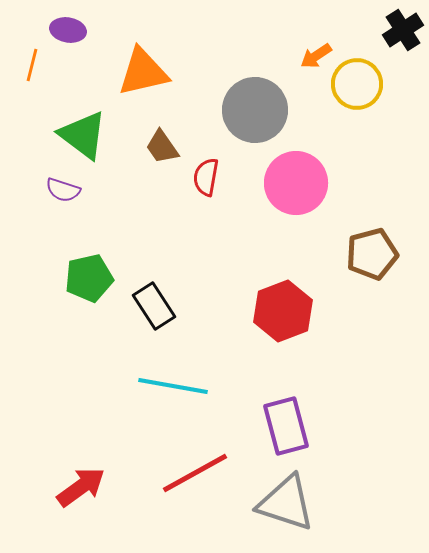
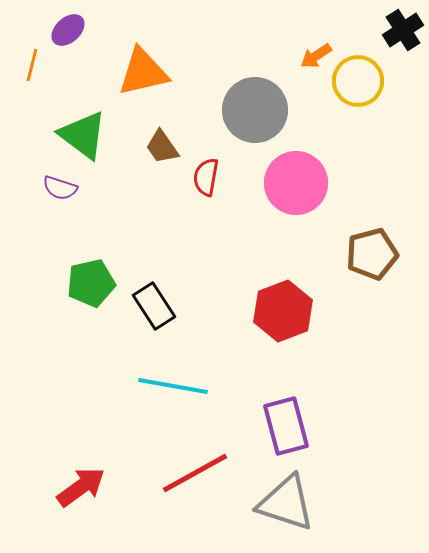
purple ellipse: rotated 52 degrees counterclockwise
yellow circle: moved 1 px right, 3 px up
purple semicircle: moved 3 px left, 2 px up
green pentagon: moved 2 px right, 5 px down
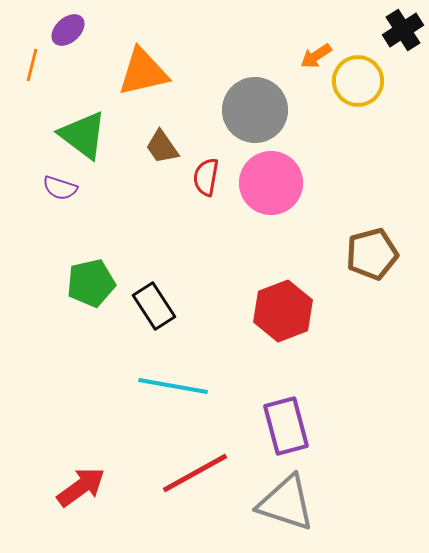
pink circle: moved 25 px left
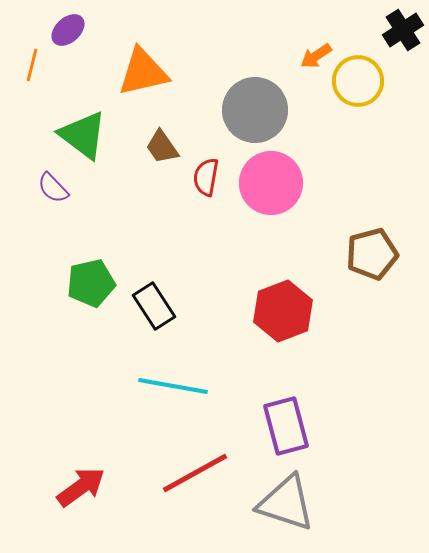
purple semicircle: moved 7 px left; rotated 28 degrees clockwise
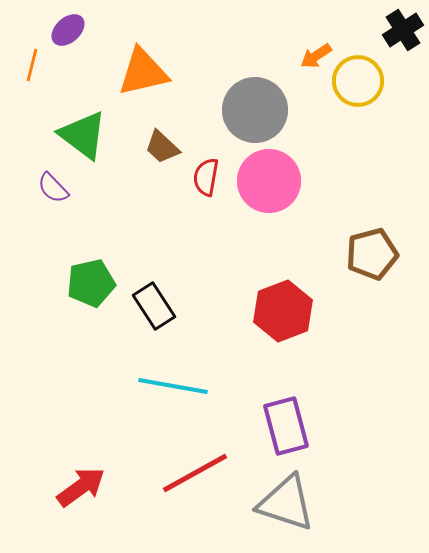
brown trapezoid: rotated 12 degrees counterclockwise
pink circle: moved 2 px left, 2 px up
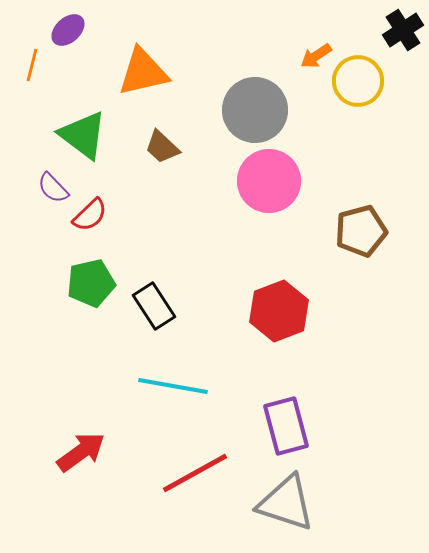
red semicircle: moved 116 px left, 38 px down; rotated 144 degrees counterclockwise
brown pentagon: moved 11 px left, 23 px up
red hexagon: moved 4 px left
red arrow: moved 35 px up
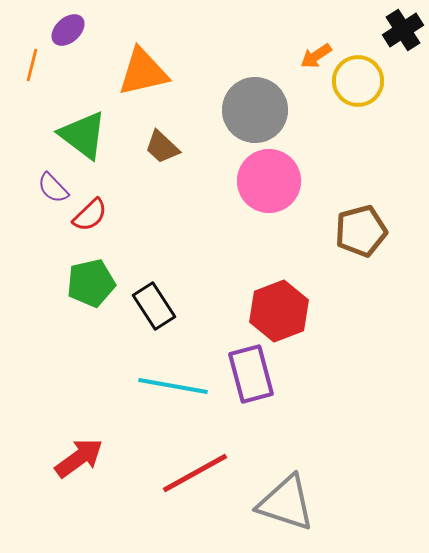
purple rectangle: moved 35 px left, 52 px up
red arrow: moved 2 px left, 6 px down
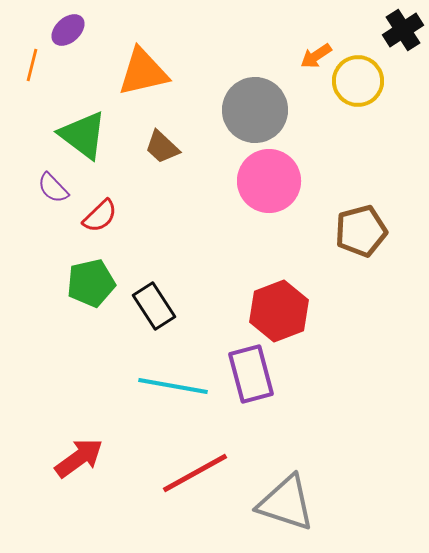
red semicircle: moved 10 px right, 1 px down
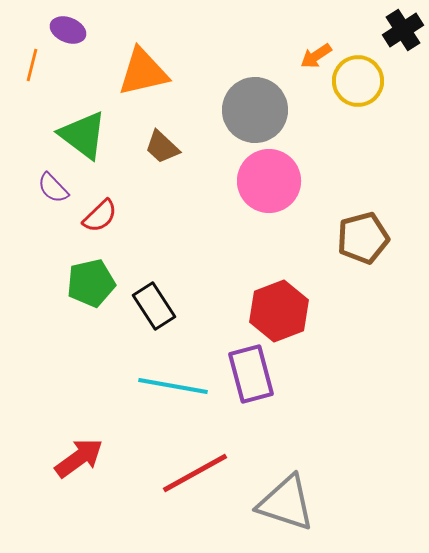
purple ellipse: rotated 64 degrees clockwise
brown pentagon: moved 2 px right, 7 px down
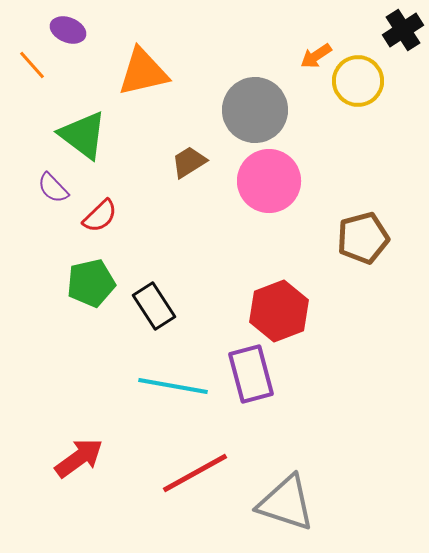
orange line: rotated 56 degrees counterclockwise
brown trapezoid: moved 27 px right, 15 px down; rotated 105 degrees clockwise
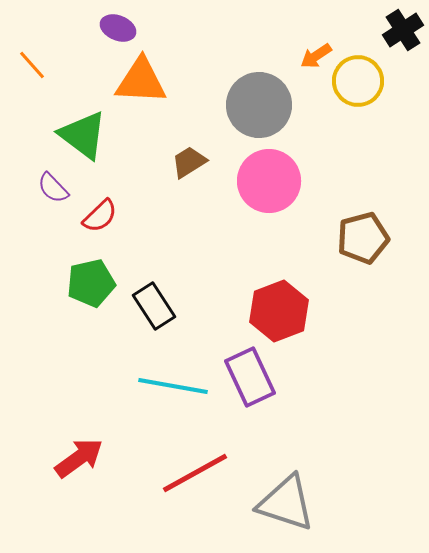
purple ellipse: moved 50 px right, 2 px up
orange triangle: moved 2 px left, 9 px down; rotated 16 degrees clockwise
gray circle: moved 4 px right, 5 px up
purple rectangle: moved 1 px left, 3 px down; rotated 10 degrees counterclockwise
